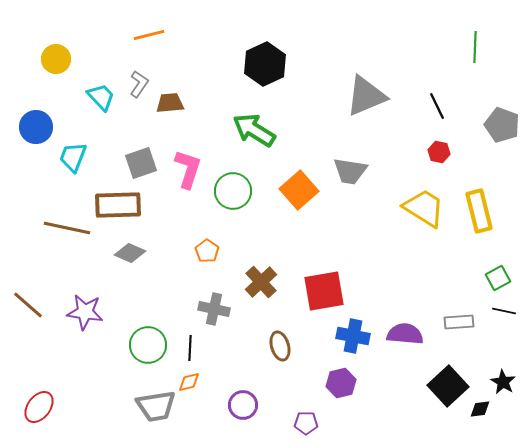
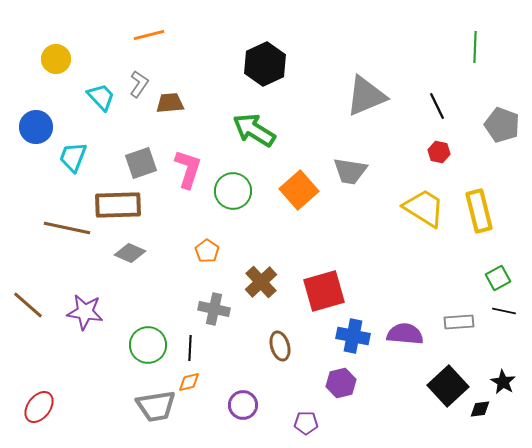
red square at (324, 291): rotated 6 degrees counterclockwise
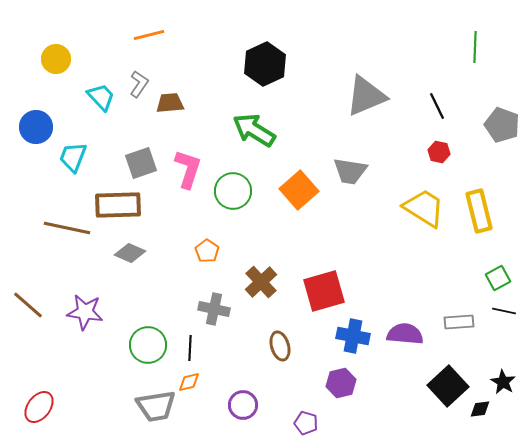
purple pentagon at (306, 423): rotated 15 degrees clockwise
